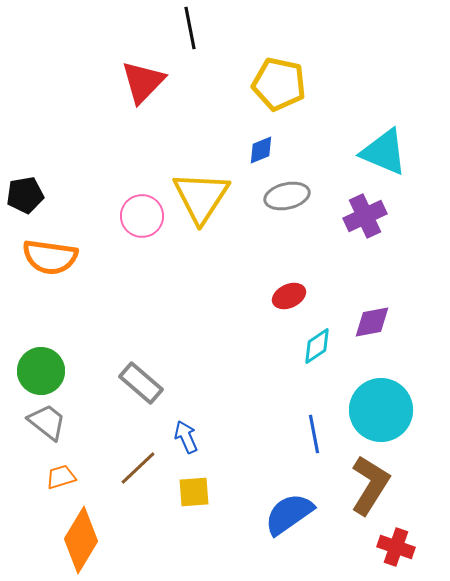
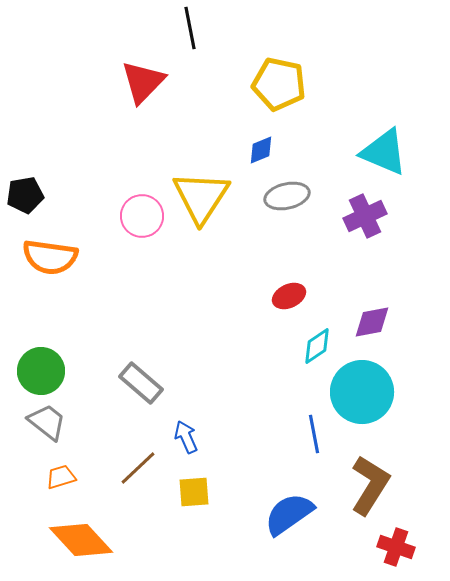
cyan circle: moved 19 px left, 18 px up
orange diamond: rotated 74 degrees counterclockwise
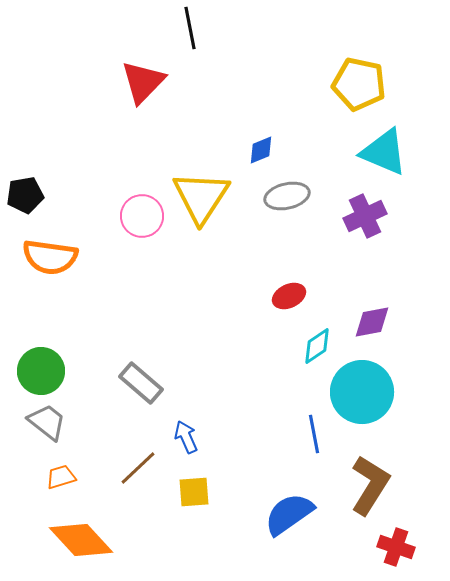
yellow pentagon: moved 80 px right
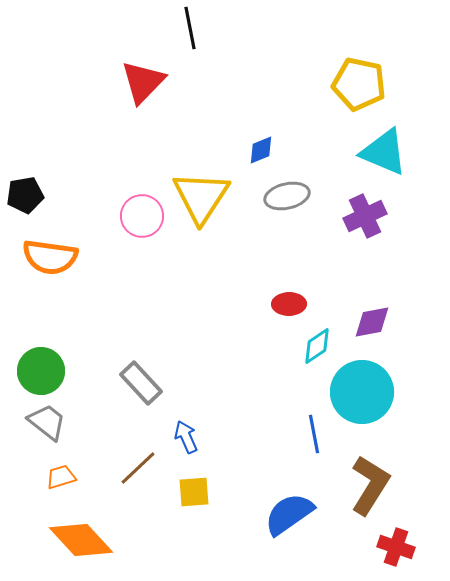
red ellipse: moved 8 px down; rotated 24 degrees clockwise
gray rectangle: rotated 6 degrees clockwise
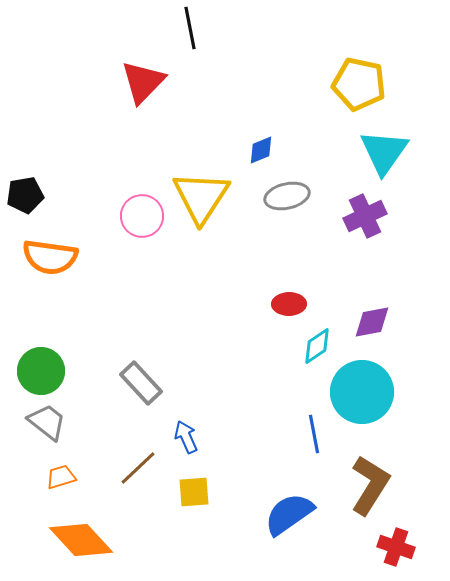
cyan triangle: rotated 42 degrees clockwise
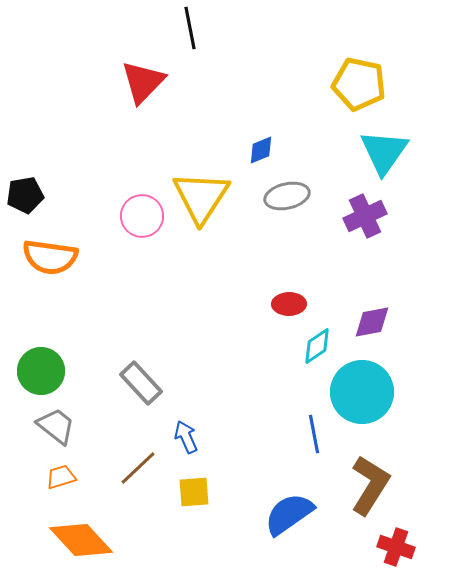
gray trapezoid: moved 9 px right, 4 px down
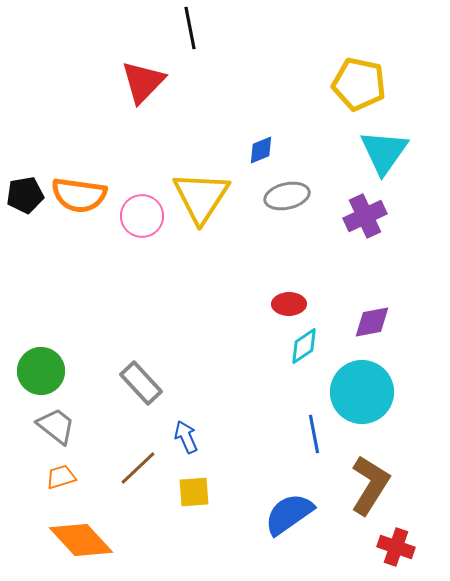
orange semicircle: moved 29 px right, 62 px up
cyan diamond: moved 13 px left
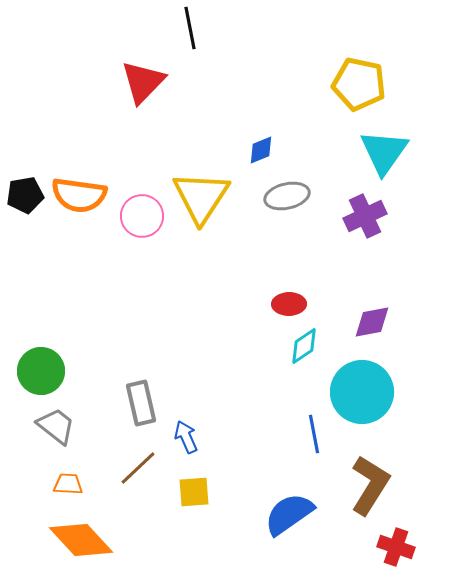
gray rectangle: moved 20 px down; rotated 30 degrees clockwise
orange trapezoid: moved 7 px right, 7 px down; rotated 20 degrees clockwise
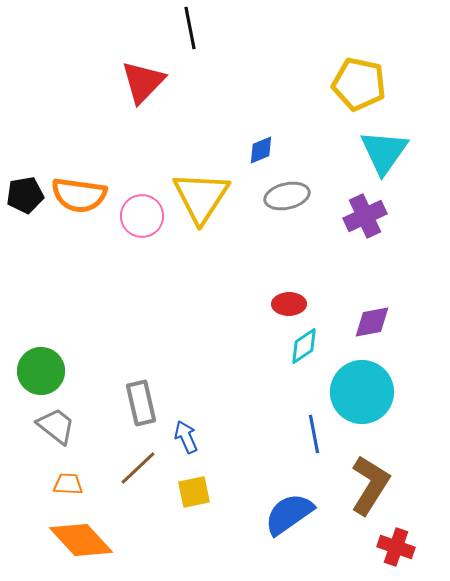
yellow square: rotated 8 degrees counterclockwise
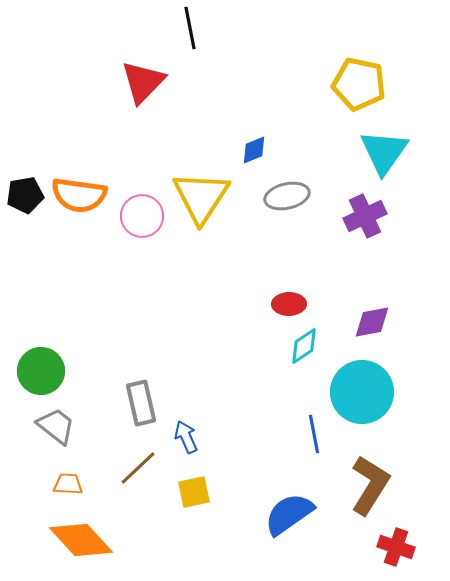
blue diamond: moved 7 px left
